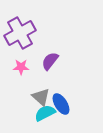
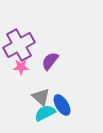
purple cross: moved 1 px left, 12 px down
blue ellipse: moved 1 px right, 1 px down
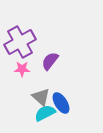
purple cross: moved 1 px right, 3 px up
pink star: moved 1 px right, 2 px down
blue ellipse: moved 1 px left, 2 px up
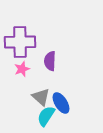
purple cross: rotated 28 degrees clockwise
purple semicircle: rotated 36 degrees counterclockwise
pink star: rotated 21 degrees counterclockwise
cyan semicircle: moved 1 px right, 3 px down; rotated 30 degrees counterclockwise
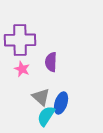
purple cross: moved 2 px up
purple semicircle: moved 1 px right, 1 px down
pink star: rotated 28 degrees counterclockwise
blue ellipse: rotated 50 degrees clockwise
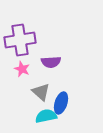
purple cross: rotated 8 degrees counterclockwise
purple semicircle: rotated 96 degrees counterclockwise
gray triangle: moved 5 px up
cyan semicircle: rotated 45 degrees clockwise
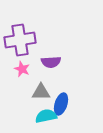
gray triangle: rotated 42 degrees counterclockwise
blue ellipse: moved 1 px down
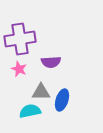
purple cross: moved 1 px up
pink star: moved 3 px left
blue ellipse: moved 1 px right, 4 px up
cyan semicircle: moved 16 px left, 5 px up
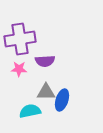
purple semicircle: moved 6 px left, 1 px up
pink star: rotated 21 degrees counterclockwise
gray triangle: moved 5 px right
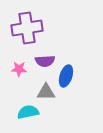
purple cross: moved 7 px right, 11 px up
blue ellipse: moved 4 px right, 24 px up
cyan semicircle: moved 2 px left, 1 px down
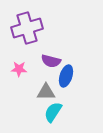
purple cross: rotated 8 degrees counterclockwise
purple semicircle: moved 6 px right; rotated 18 degrees clockwise
cyan semicircle: moved 25 px right; rotated 45 degrees counterclockwise
